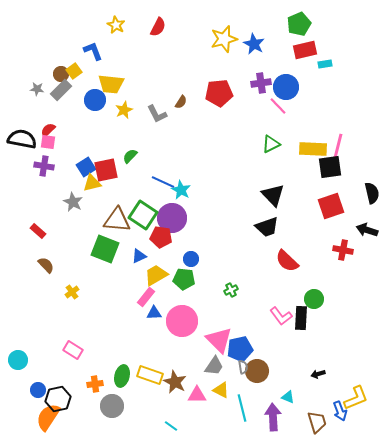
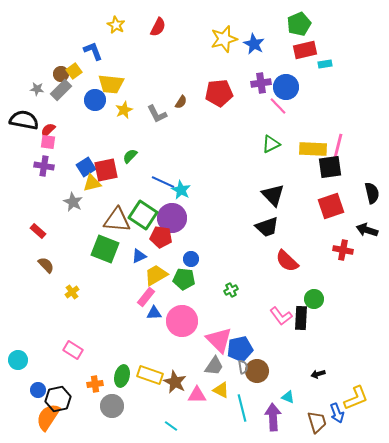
black semicircle at (22, 139): moved 2 px right, 19 px up
blue arrow at (340, 411): moved 3 px left, 2 px down
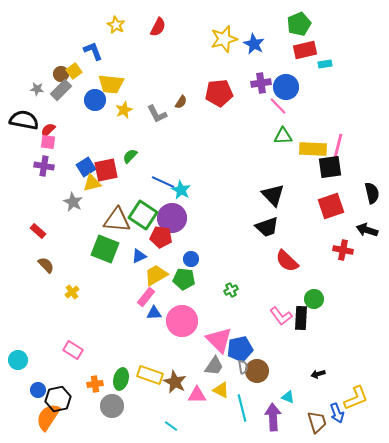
green triangle at (271, 144): moved 12 px right, 8 px up; rotated 24 degrees clockwise
green ellipse at (122, 376): moved 1 px left, 3 px down
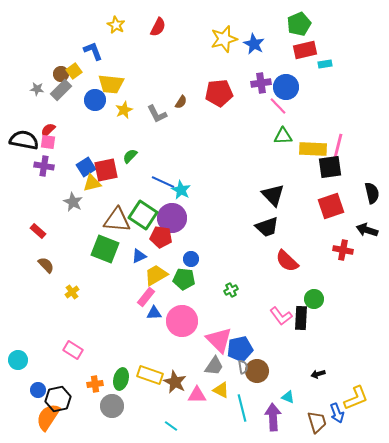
black semicircle at (24, 120): moved 20 px down
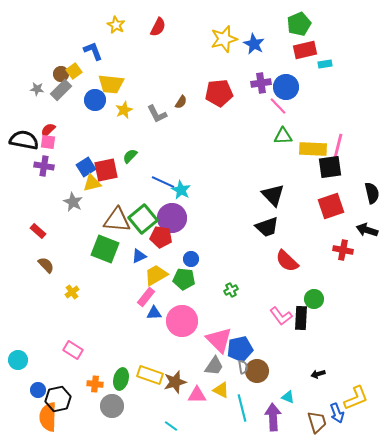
green square at (143, 215): moved 4 px down; rotated 16 degrees clockwise
brown star at (175, 382): rotated 30 degrees clockwise
orange cross at (95, 384): rotated 14 degrees clockwise
orange semicircle at (48, 417): rotated 32 degrees counterclockwise
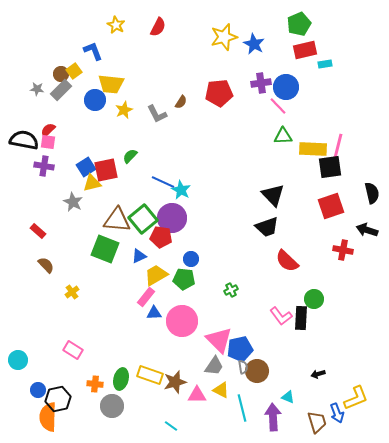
yellow star at (224, 39): moved 2 px up
